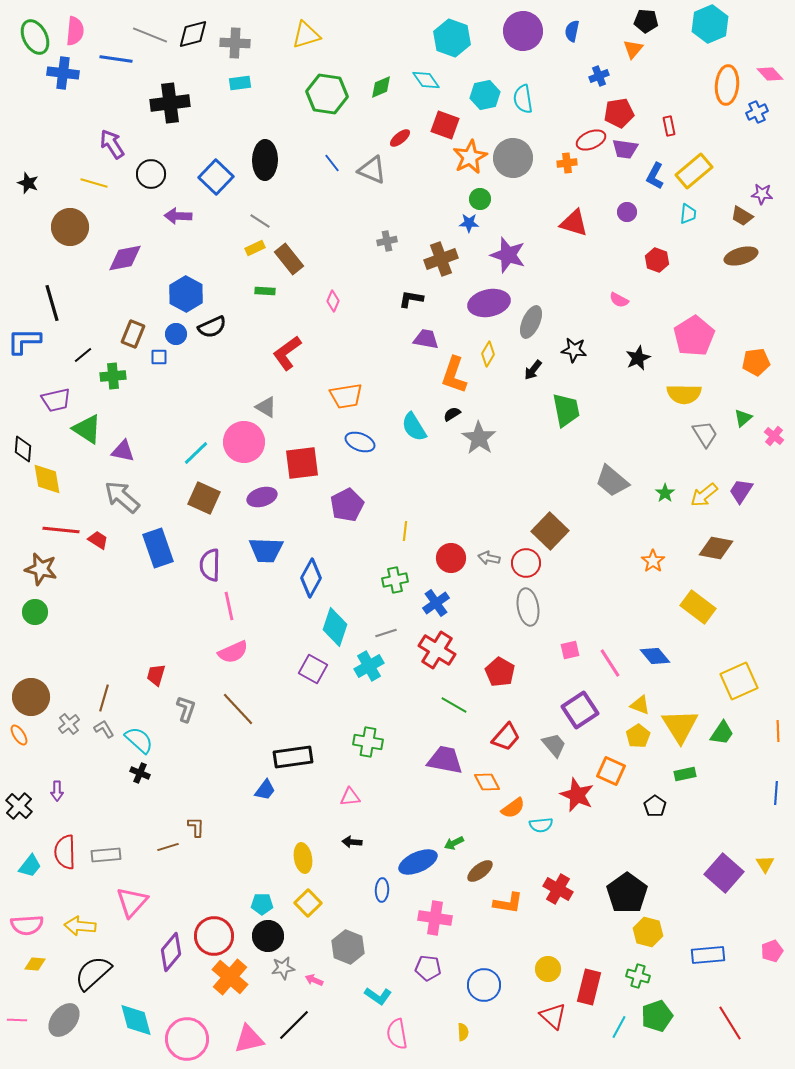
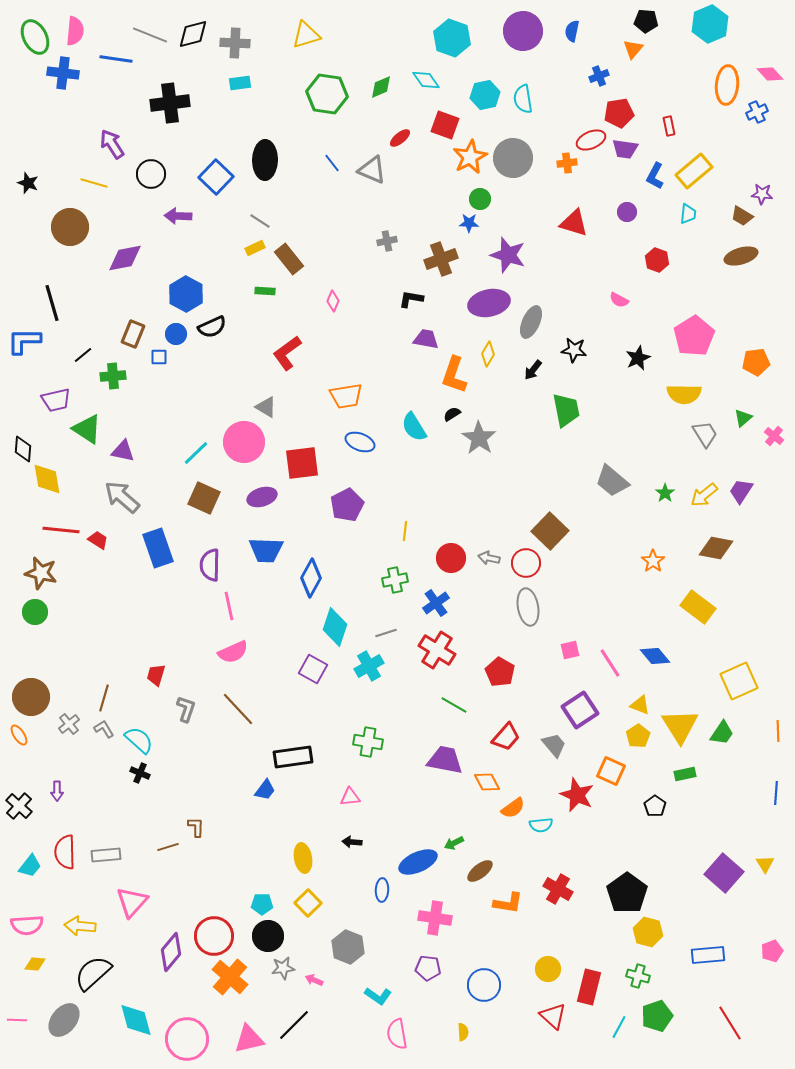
brown star at (41, 569): moved 4 px down
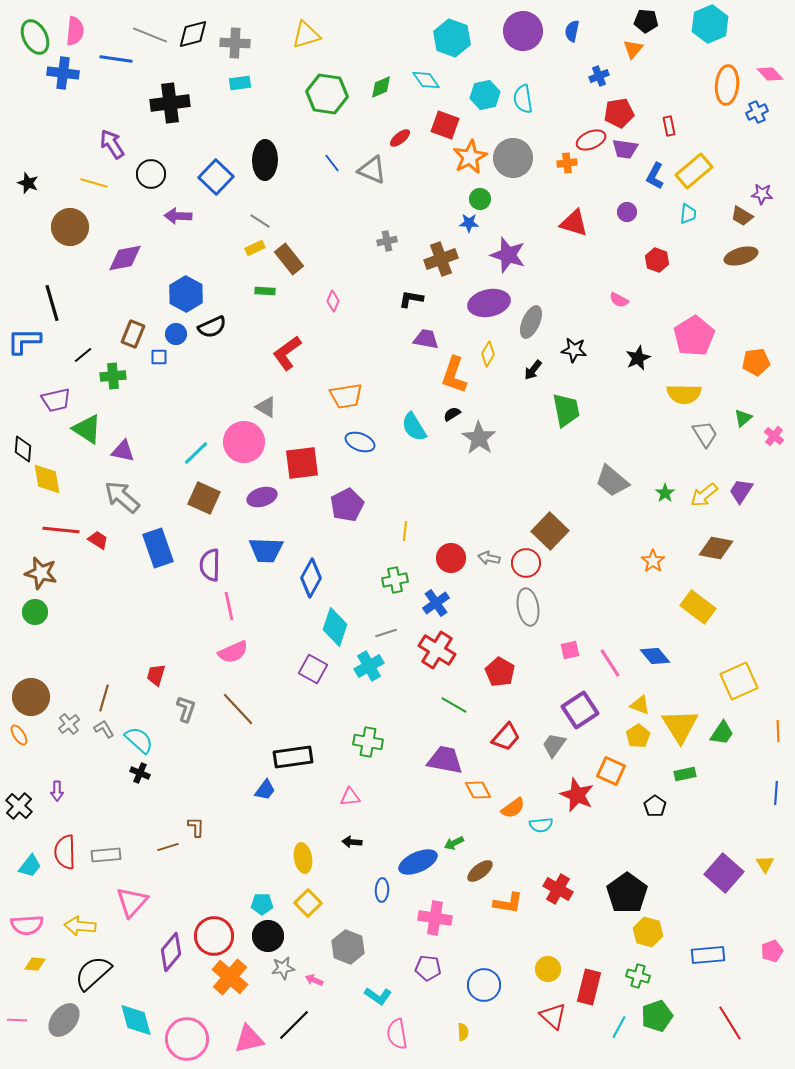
gray trapezoid at (554, 745): rotated 104 degrees counterclockwise
orange diamond at (487, 782): moved 9 px left, 8 px down
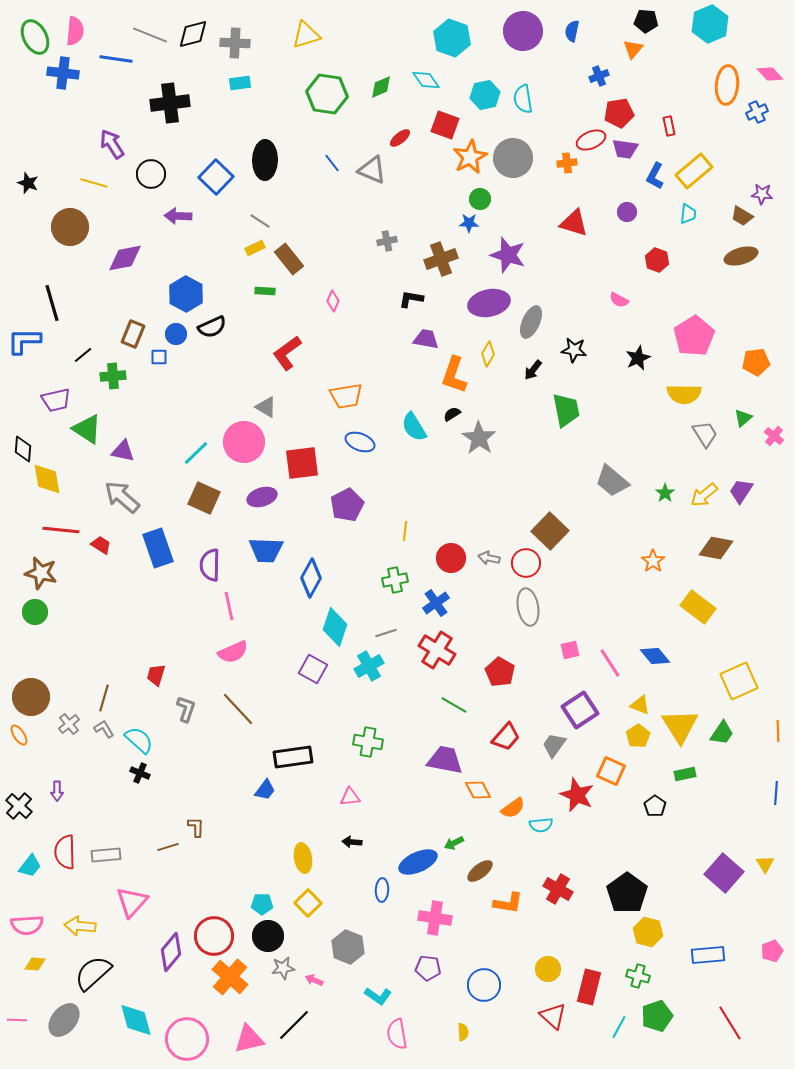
red trapezoid at (98, 540): moved 3 px right, 5 px down
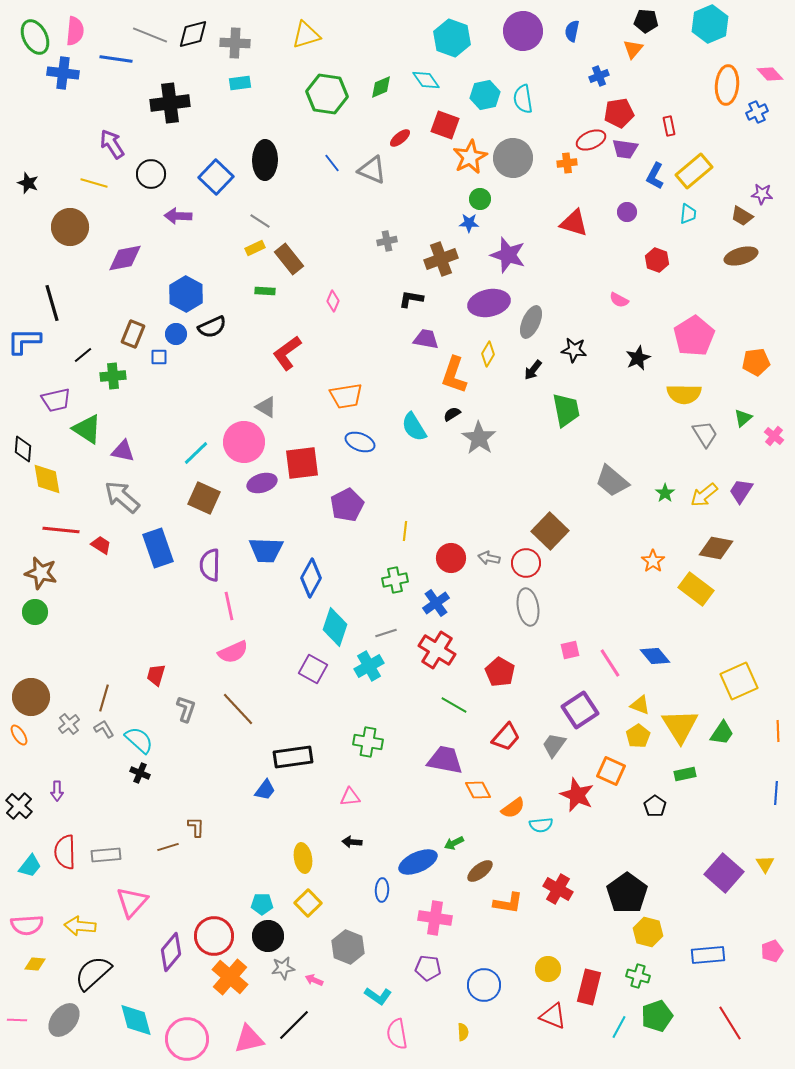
purple ellipse at (262, 497): moved 14 px up
yellow rectangle at (698, 607): moved 2 px left, 18 px up
red triangle at (553, 1016): rotated 20 degrees counterclockwise
